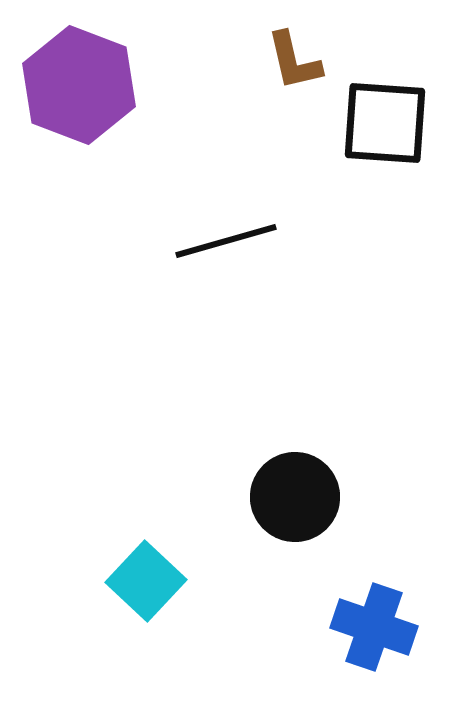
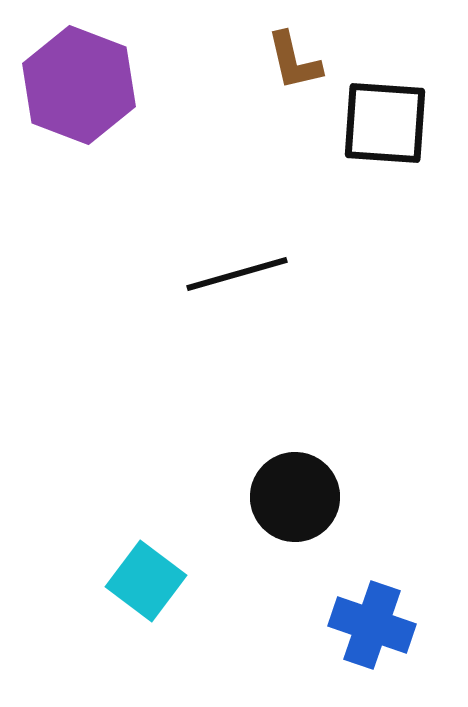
black line: moved 11 px right, 33 px down
cyan square: rotated 6 degrees counterclockwise
blue cross: moved 2 px left, 2 px up
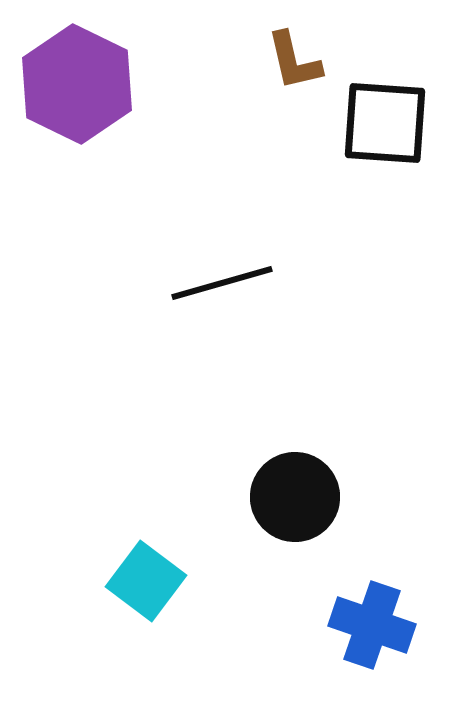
purple hexagon: moved 2 px left, 1 px up; rotated 5 degrees clockwise
black line: moved 15 px left, 9 px down
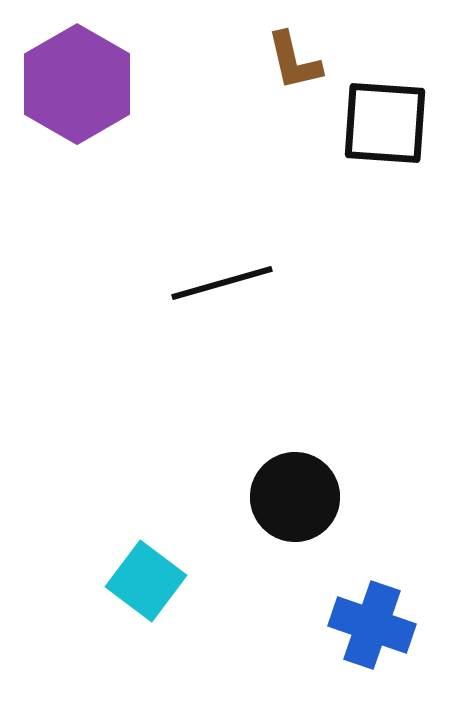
purple hexagon: rotated 4 degrees clockwise
